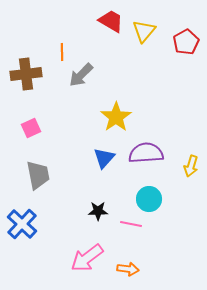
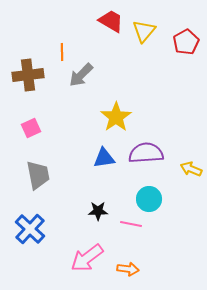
brown cross: moved 2 px right, 1 px down
blue triangle: rotated 40 degrees clockwise
yellow arrow: moved 3 px down; rotated 95 degrees clockwise
blue cross: moved 8 px right, 5 px down
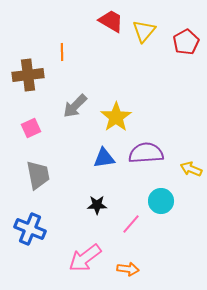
gray arrow: moved 6 px left, 31 px down
cyan circle: moved 12 px right, 2 px down
black star: moved 1 px left, 6 px up
pink line: rotated 60 degrees counterclockwise
blue cross: rotated 20 degrees counterclockwise
pink arrow: moved 2 px left
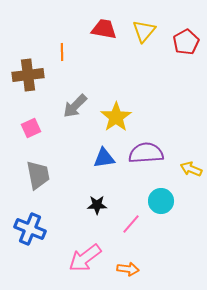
red trapezoid: moved 7 px left, 8 px down; rotated 20 degrees counterclockwise
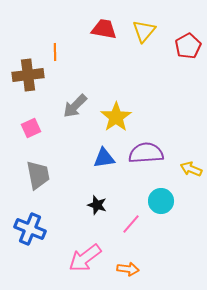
red pentagon: moved 2 px right, 4 px down
orange line: moved 7 px left
black star: rotated 18 degrees clockwise
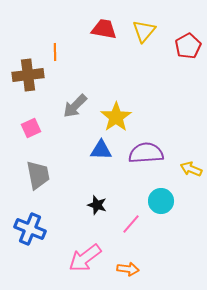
blue triangle: moved 3 px left, 8 px up; rotated 10 degrees clockwise
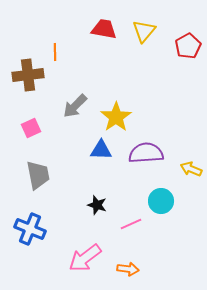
pink line: rotated 25 degrees clockwise
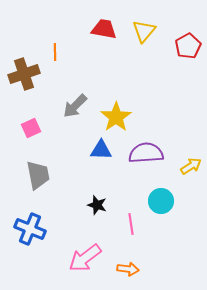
brown cross: moved 4 px left, 1 px up; rotated 12 degrees counterclockwise
yellow arrow: moved 3 px up; rotated 125 degrees clockwise
pink line: rotated 75 degrees counterclockwise
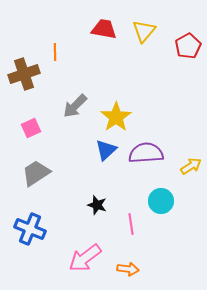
blue triangle: moved 5 px right; rotated 45 degrees counterclockwise
gray trapezoid: moved 2 px left, 2 px up; rotated 112 degrees counterclockwise
